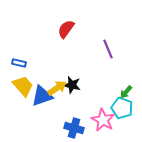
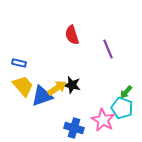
red semicircle: moved 6 px right, 6 px down; rotated 54 degrees counterclockwise
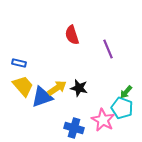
black star: moved 7 px right, 3 px down
blue triangle: moved 1 px down
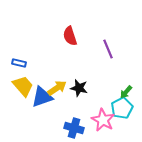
red semicircle: moved 2 px left, 1 px down
cyan pentagon: rotated 25 degrees clockwise
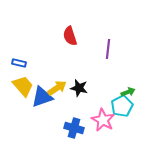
purple line: rotated 30 degrees clockwise
green arrow: moved 2 px right; rotated 152 degrees counterclockwise
cyan pentagon: moved 2 px up
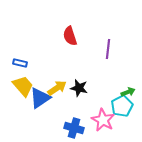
blue rectangle: moved 1 px right
blue triangle: moved 2 px left, 1 px down; rotated 15 degrees counterclockwise
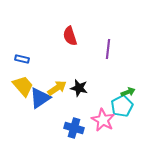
blue rectangle: moved 2 px right, 4 px up
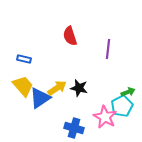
blue rectangle: moved 2 px right
pink star: moved 2 px right, 3 px up
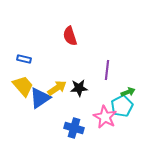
purple line: moved 1 px left, 21 px down
black star: rotated 18 degrees counterclockwise
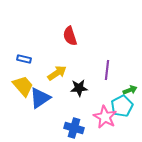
yellow arrow: moved 15 px up
green arrow: moved 2 px right, 2 px up
